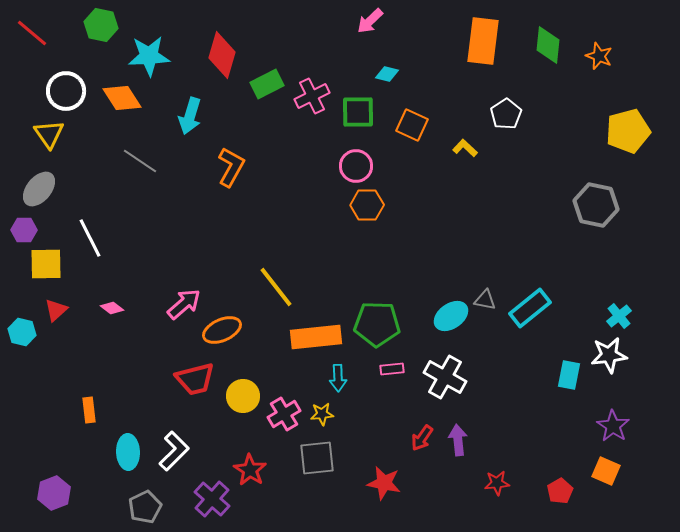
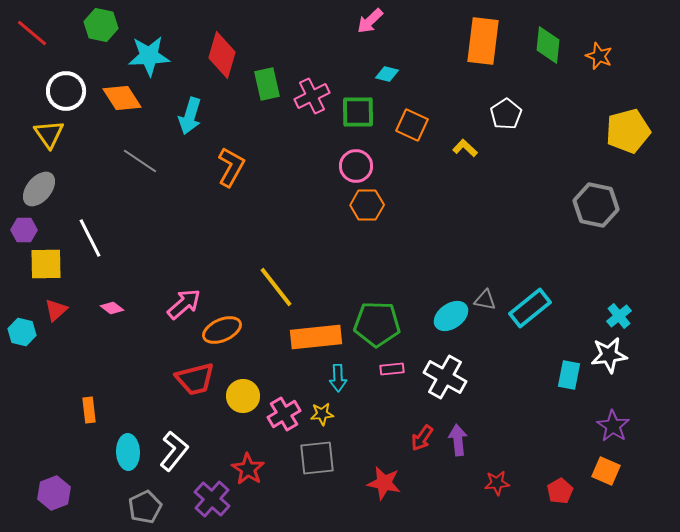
green rectangle at (267, 84): rotated 76 degrees counterclockwise
white L-shape at (174, 451): rotated 6 degrees counterclockwise
red star at (250, 470): moved 2 px left, 1 px up
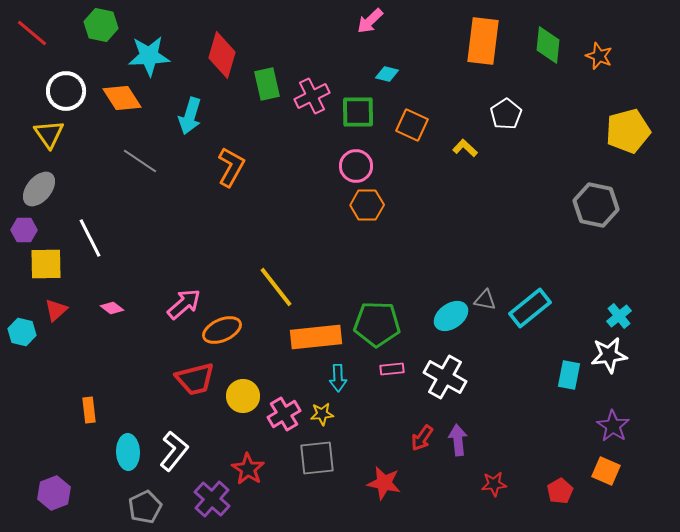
red star at (497, 483): moved 3 px left, 1 px down
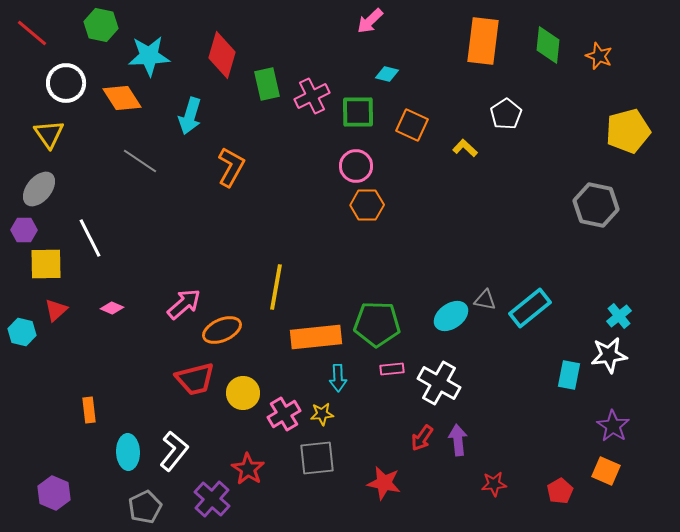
white circle at (66, 91): moved 8 px up
yellow line at (276, 287): rotated 48 degrees clockwise
pink diamond at (112, 308): rotated 15 degrees counterclockwise
white cross at (445, 377): moved 6 px left, 6 px down
yellow circle at (243, 396): moved 3 px up
purple hexagon at (54, 493): rotated 16 degrees counterclockwise
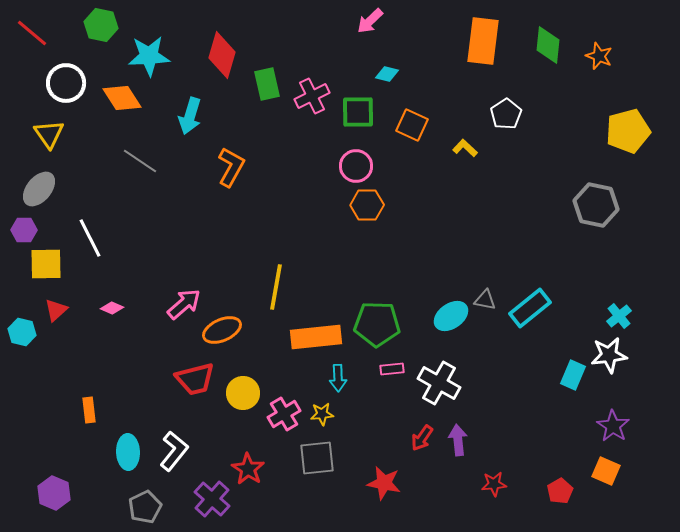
cyan rectangle at (569, 375): moved 4 px right; rotated 12 degrees clockwise
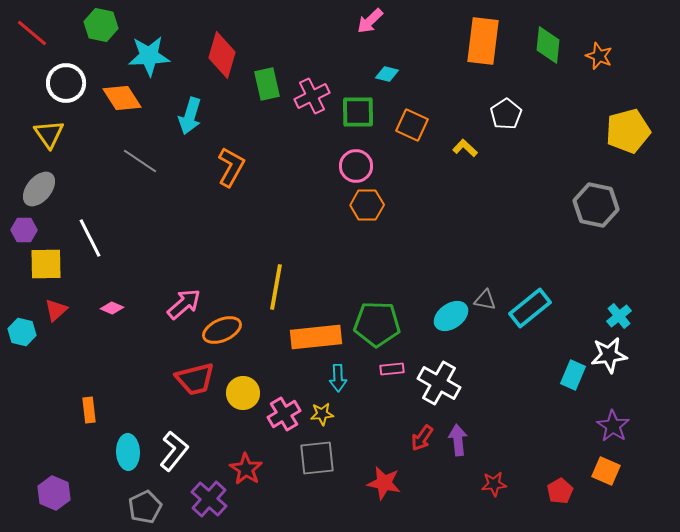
red star at (248, 469): moved 2 px left
purple cross at (212, 499): moved 3 px left
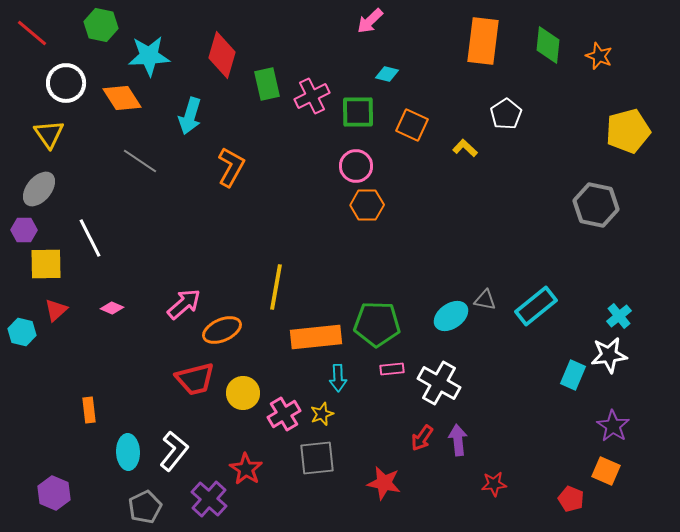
cyan rectangle at (530, 308): moved 6 px right, 2 px up
yellow star at (322, 414): rotated 15 degrees counterclockwise
red pentagon at (560, 491): moved 11 px right, 8 px down; rotated 20 degrees counterclockwise
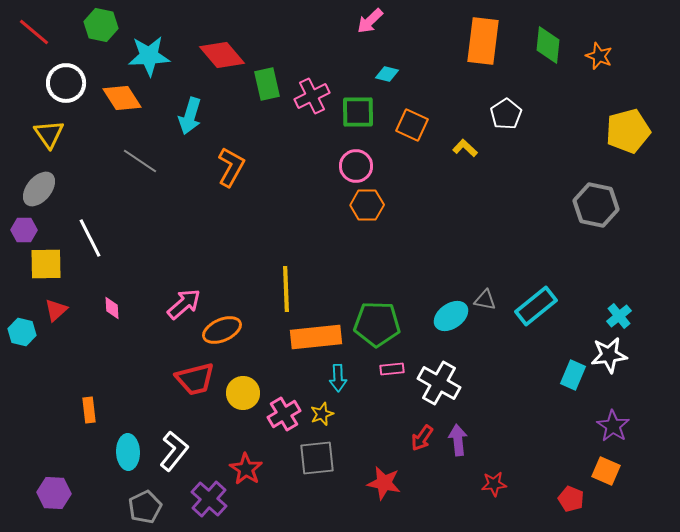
red line at (32, 33): moved 2 px right, 1 px up
red diamond at (222, 55): rotated 57 degrees counterclockwise
yellow line at (276, 287): moved 10 px right, 2 px down; rotated 12 degrees counterclockwise
pink diamond at (112, 308): rotated 65 degrees clockwise
purple hexagon at (54, 493): rotated 20 degrees counterclockwise
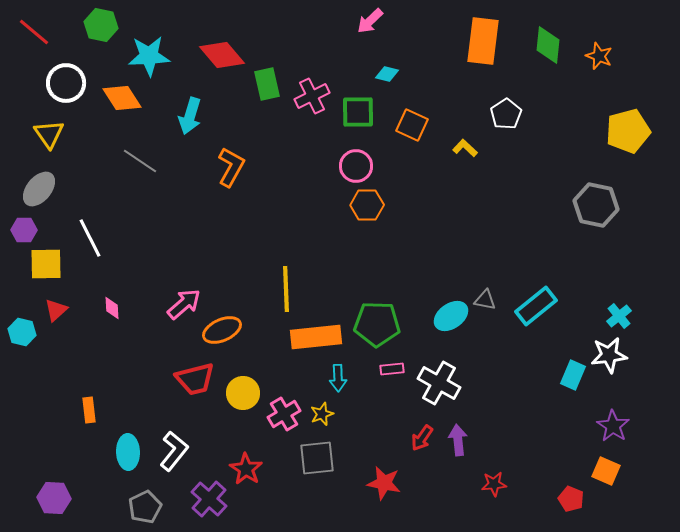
purple hexagon at (54, 493): moved 5 px down
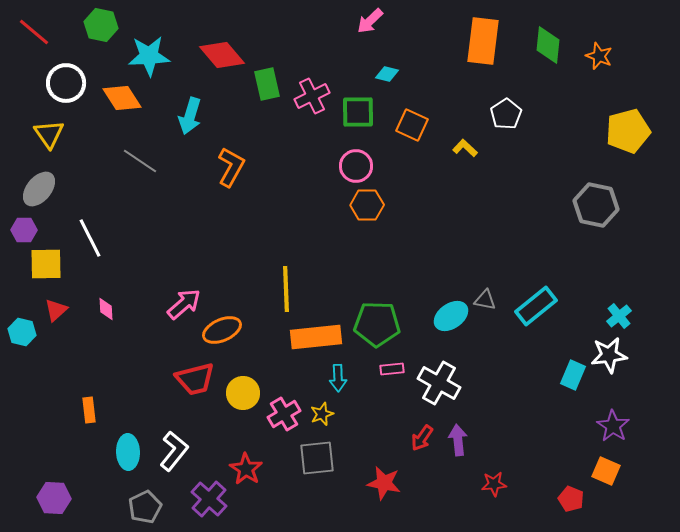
pink diamond at (112, 308): moved 6 px left, 1 px down
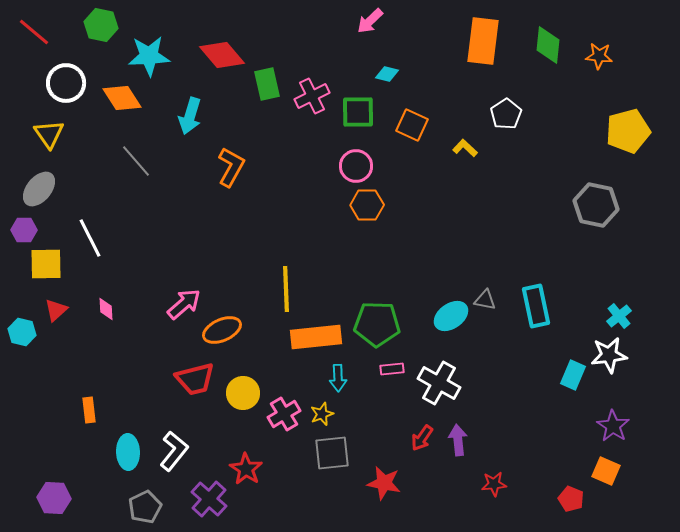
orange star at (599, 56): rotated 16 degrees counterclockwise
gray line at (140, 161): moved 4 px left; rotated 15 degrees clockwise
cyan rectangle at (536, 306): rotated 63 degrees counterclockwise
gray square at (317, 458): moved 15 px right, 5 px up
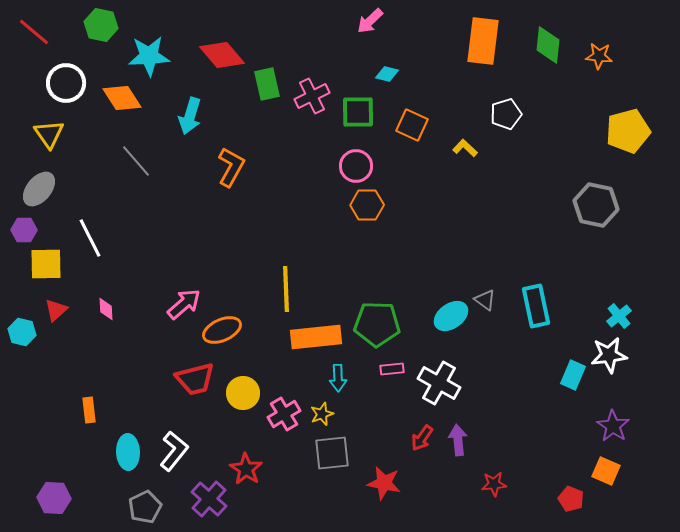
white pentagon at (506, 114): rotated 16 degrees clockwise
gray triangle at (485, 300): rotated 25 degrees clockwise
